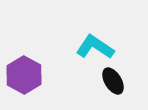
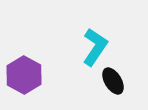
cyan L-shape: rotated 90 degrees clockwise
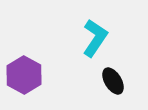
cyan L-shape: moved 9 px up
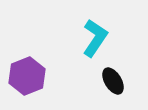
purple hexagon: moved 3 px right, 1 px down; rotated 9 degrees clockwise
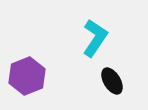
black ellipse: moved 1 px left
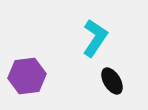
purple hexagon: rotated 15 degrees clockwise
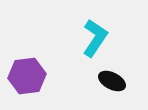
black ellipse: rotated 32 degrees counterclockwise
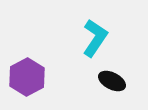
purple hexagon: moved 1 px down; rotated 21 degrees counterclockwise
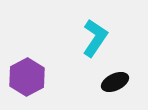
black ellipse: moved 3 px right, 1 px down; rotated 52 degrees counterclockwise
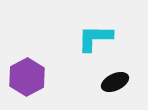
cyan L-shape: rotated 123 degrees counterclockwise
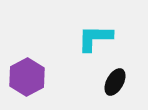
black ellipse: rotated 36 degrees counterclockwise
